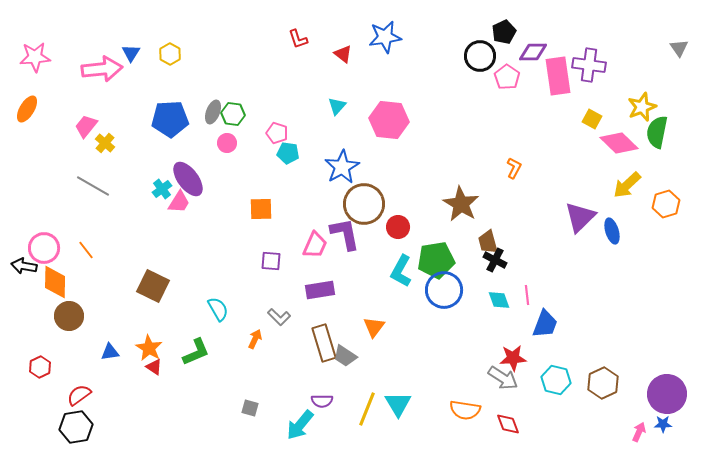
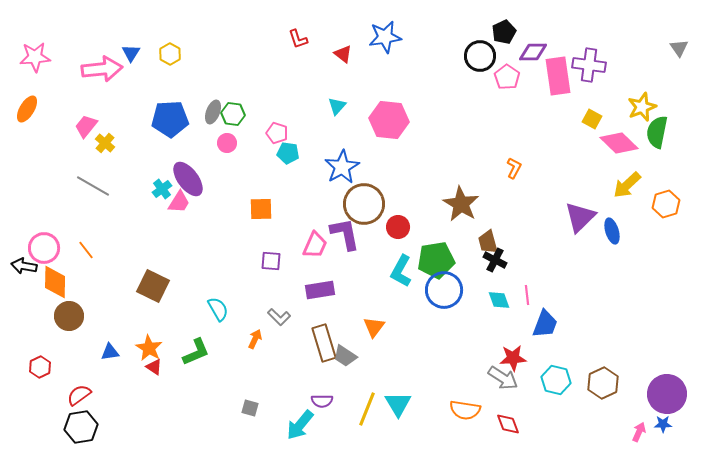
black hexagon at (76, 427): moved 5 px right
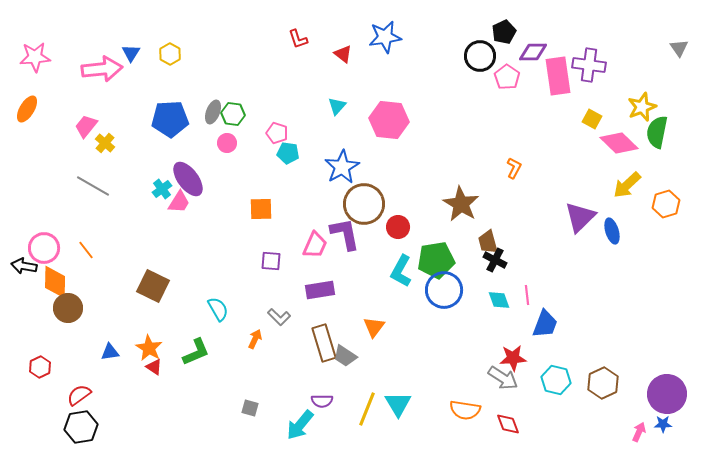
brown circle at (69, 316): moved 1 px left, 8 px up
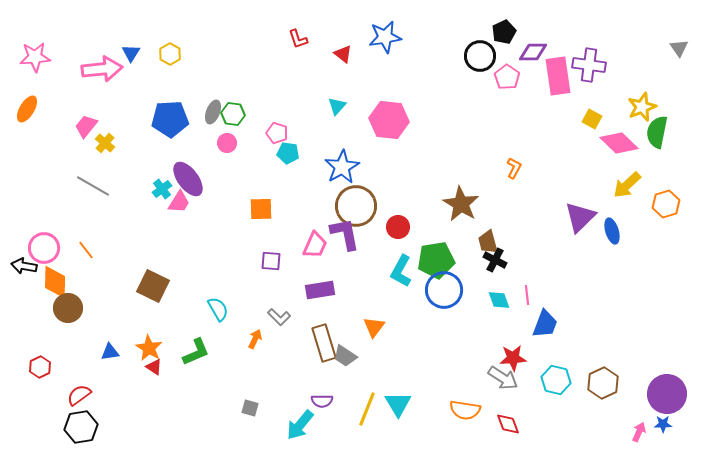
brown circle at (364, 204): moved 8 px left, 2 px down
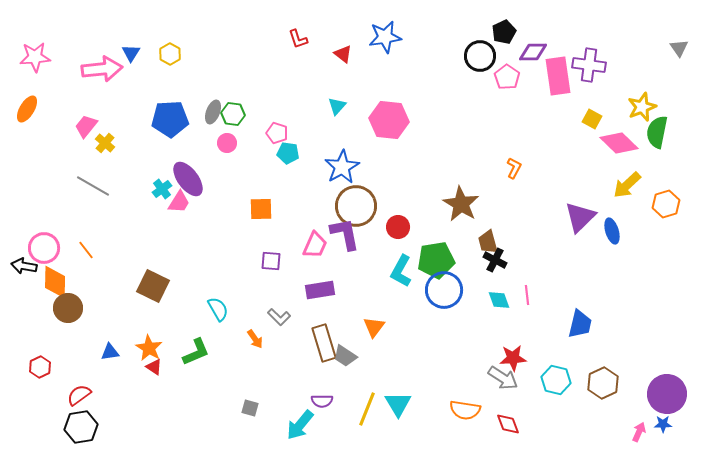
blue trapezoid at (545, 324): moved 35 px right; rotated 8 degrees counterclockwise
orange arrow at (255, 339): rotated 120 degrees clockwise
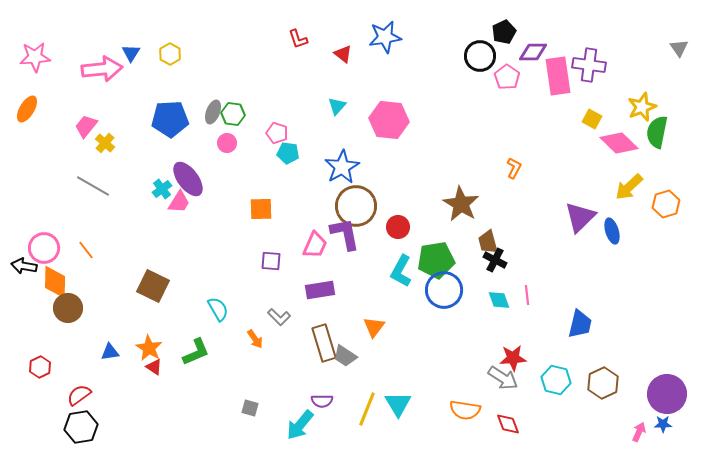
yellow arrow at (627, 185): moved 2 px right, 2 px down
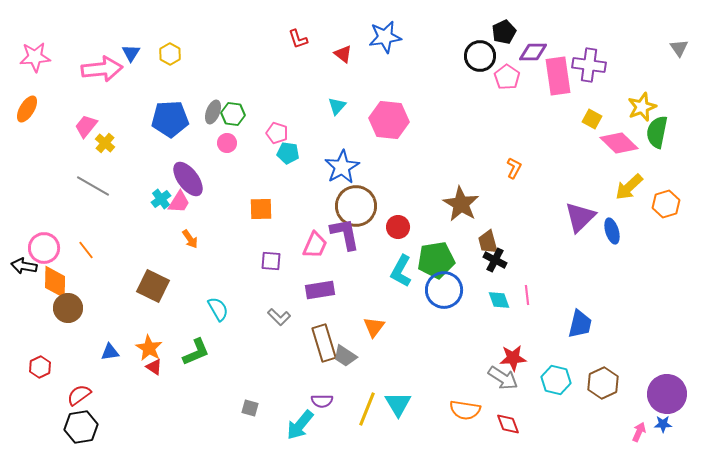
cyan cross at (162, 189): moved 1 px left, 10 px down
orange arrow at (255, 339): moved 65 px left, 100 px up
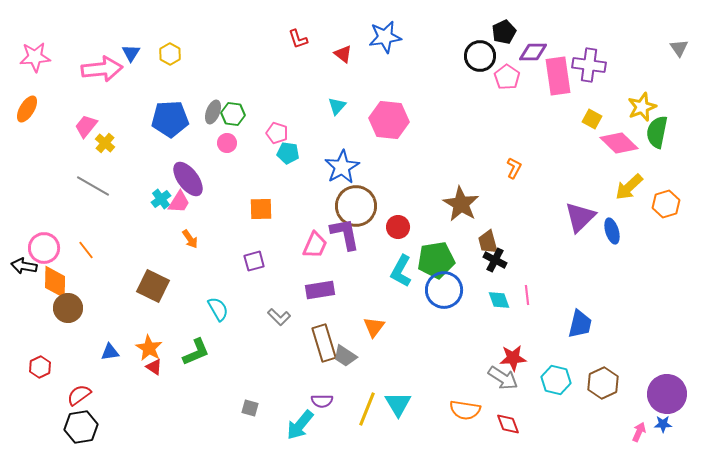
purple square at (271, 261): moved 17 px left; rotated 20 degrees counterclockwise
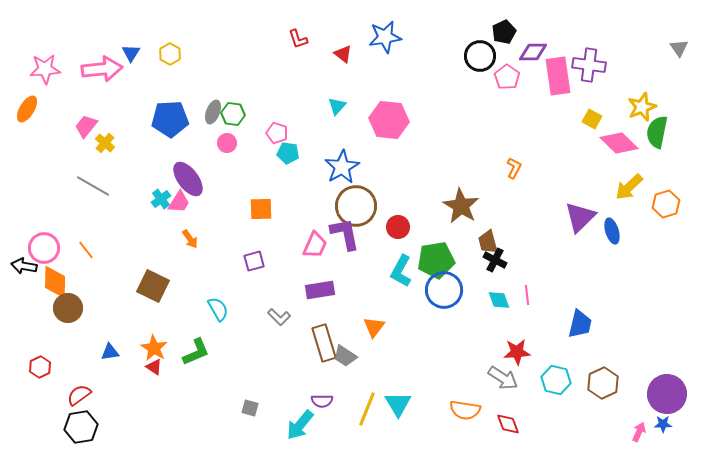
pink star at (35, 57): moved 10 px right, 12 px down
brown star at (461, 204): moved 2 px down
orange star at (149, 348): moved 5 px right
red star at (513, 358): moved 4 px right, 6 px up
